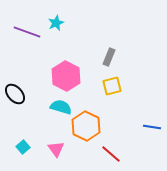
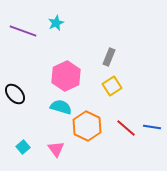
purple line: moved 4 px left, 1 px up
pink hexagon: rotated 8 degrees clockwise
yellow square: rotated 18 degrees counterclockwise
orange hexagon: moved 1 px right
red line: moved 15 px right, 26 px up
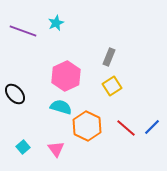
blue line: rotated 54 degrees counterclockwise
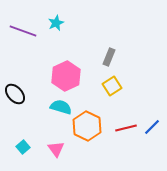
red line: rotated 55 degrees counterclockwise
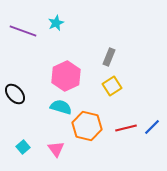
orange hexagon: rotated 12 degrees counterclockwise
